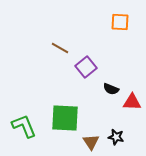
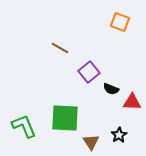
orange square: rotated 18 degrees clockwise
purple square: moved 3 px right, 5 px down
black star: moved 3 px right, 2 px up; rotated 28 degrees clockwise
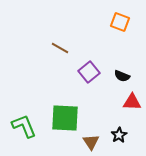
black semicircle: moved 11 px right, 13 px up
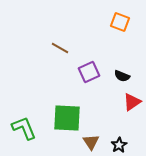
purple square: rotated 15 degrees clockwise
red triangle: rotated 36 degrees counterclockwise
green square: moved 2 px right
green L-shape: moved 2 px down
black star: moved 10 px down
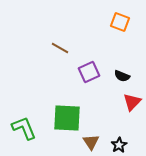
red triangle: rotated 12 degrees counterclockwise
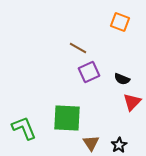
brown line: moved 18 px right
black semicircle: moved 3 px down
brown triangle: moved 1 px down
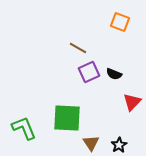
black semicircle: moved 8 px left, 5 px up
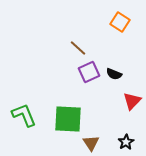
orange square: rotated 12 degrees clockwise
brown line: rotated 12 degrees clockwise
red triangle: moved 1 px up
green square: moved 1 px right, 1 px down
green L-shape: moved 13 px up
black star: moved 7 px right, 3 px up
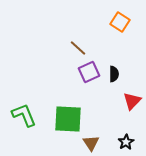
black semicircle: rotated 112 degrees counterclockwise
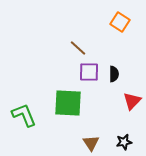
purple square: rotated 25 degrees clockwise
green square: moved 16 px up
black star: moved 2 px left; rotated 21 degrees clockwise
